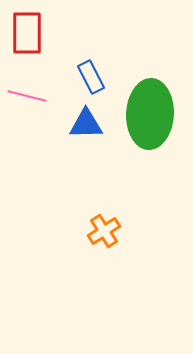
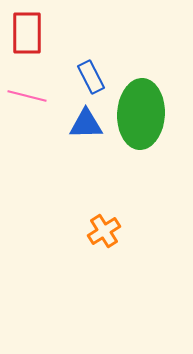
green ellipse: moved 9 px left
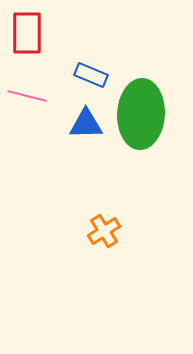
blue rectangle: moved 2 px up; rotated 40 degrees counterclockwise
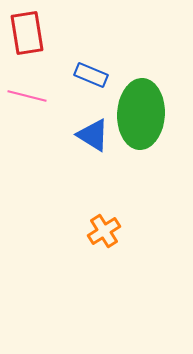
red rectangle: rotated 9 degrees counterclockwise
blue triangle: moved 7 px right, 11 px down; rotated 33 degrees clockwise
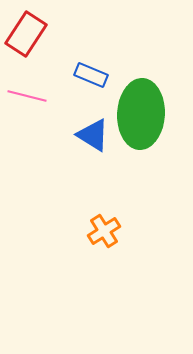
red rectangle: moved 1 px left, 1 px down; rotated 42 degrees clockwise
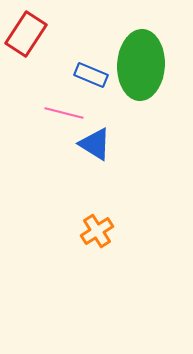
pink line: moved 37 px right, 17 px down
green ellipse: moved 49 px up
blue triangle: moved 2 px right, 9 px down
orange cross: moved 7 px left
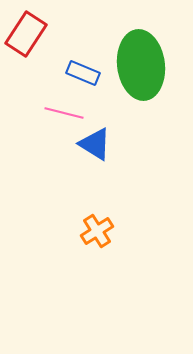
green ellipse: rotated 10 degrees counterclockwise
blue rectangle: moved 8 px left, 2 px up
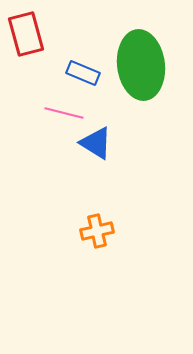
red rectangle: rotated 48 degrees counterclockwise
blue triangle: moved 1 px right, 1 px up
orange cross: rotated 20 degrees clockwise
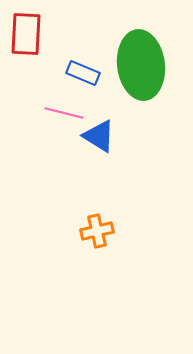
red rectangle: rotated 18 degrees clockwise
blue triangle: moved 3 px right, 7 px up
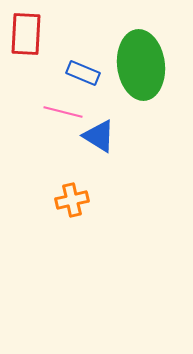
pink line: moved 1 px left, 1 px up
orange cross: moved 25 px left, 31 px up
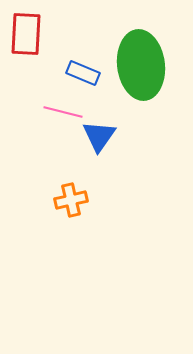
blue triangle: rotated 33 degrees clockwise
orange cross: moved 1 px left
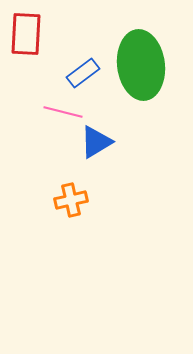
blue rectangle: rotated 60 degrees counterclockwise
blue triangle: moved 3 px left, 6 px down; rotated 24 degrees clockwise
